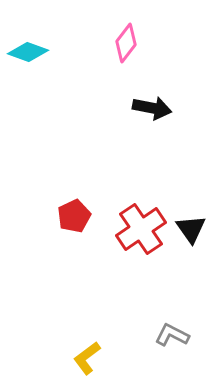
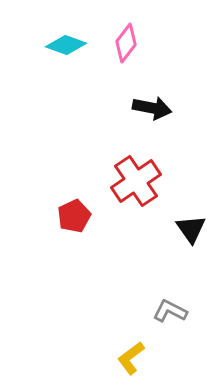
cyan diamond: moved 38 px right, 7 px up
red cross: moved 5 px left, 48 px up
gray L-shape: moved 2 px left, 24 px up
yellow L-shape: moved 44 px right
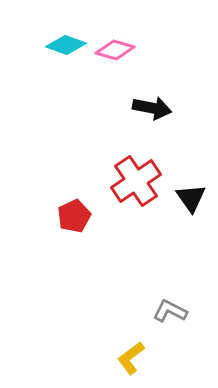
pink diamond: moved 11 px left, 7 px down; rotated 69 degrees clockwise
black triangle: moved 31 px up
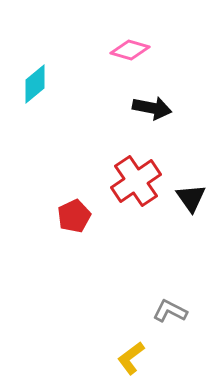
cyan diamond: moved 31 px left, 39 px down; rotated 60 degrees counterclockwise
pink diamond: moved 15 px right
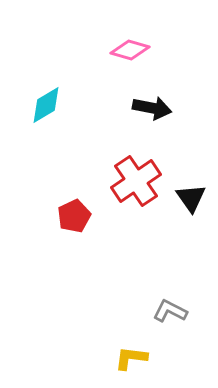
cyan diamond: moved 11 px right, 21 px down; rotated 9 degrees clockwise
yellow L-shape: rotated 44 degrees clockwise
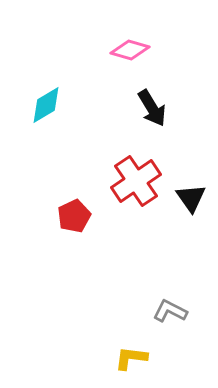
black arrow: rotated 48 degrees clockwise
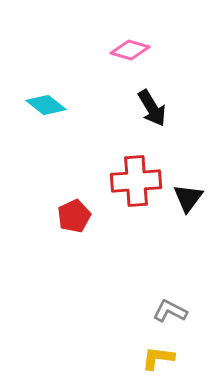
cyan diamond: rotated 69 degrees clockwise
red cross: rotated 30 degrees clockwise
black triangle: moved 3 px left; rotated 12 degrees clockwise
yellow L-shape: moved 27 px right
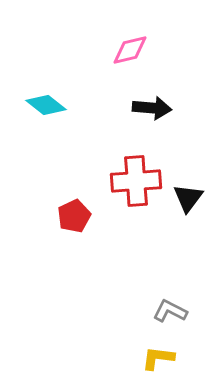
pink diamond: rotated 30 degrees counterclockwise
black arrow: rotated 54 degrees counterclockwise
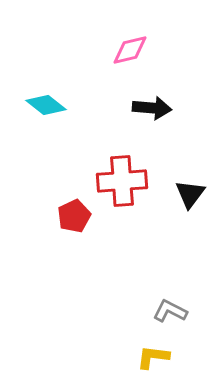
red cross: moved 14 px left
black triangle: moved 2 px right, 4 px up
yellow L-shape: moved 5 px left, 1 px up
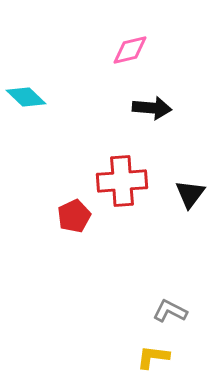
cyan diamond: moved 20 px left, 8 px up; rotated 6 degrees clockwise
